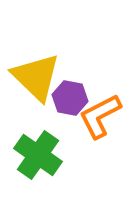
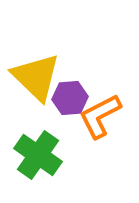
purple hexagon: rotated 16 degrees counterclockwise
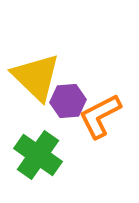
purple hexagon: moved 2 px left, 3 px down
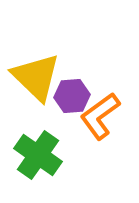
purple hexagon: moved 4 px right, 5 px up
orange L-shape: rotated 9 degrees counterclockwise
